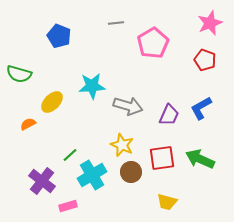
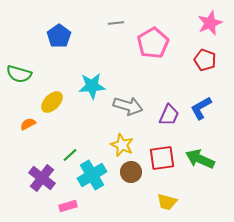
blue pentagon: rotated 15 degrees clockwise
purple cross: moved 3 px up
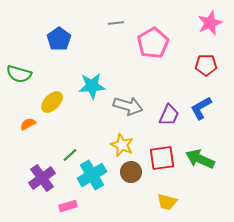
blue pentagon: moved 3 px down
red pentagon: moved 1 px right, 5 px down; rotated 20 degrees counterclockwise
purple cross: rotated 16 degrees clockwise
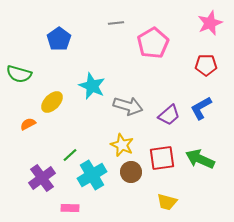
cyan star: rotated 28 degrees clockwise
purple trapezoid: rotated 25 degrees clockwise
pink rectangle: moved 2 px right, 2 px down; rotated 18 degrees clockwise
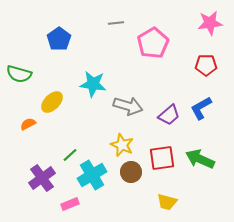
pink star: rotated 15 degrees clockwise
cyan star: moved 1 px right, 2 px up; rotated 16 degrees counterclockwise
pink rectangle: moved 4 px up; rotated 24 degrees counterclockwise
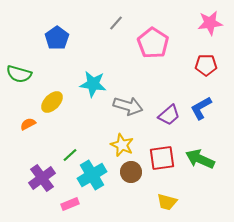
gray line: rotated 42 degrees counterclockwise
blue pentagon: moved 2 px left, 1 px up
pink pentagon: rotated 8 degrees counterclockwise
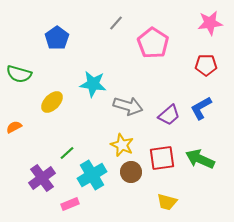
orange semicircle: moved 14 px left, 3 px down
green line: moved 3 px left, 2 px up
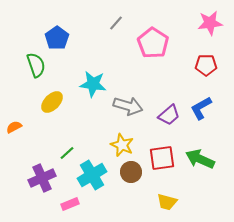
green semicircle: moved 17 px right, 9 px up; rotated 125 degrees counterclockwise
purple cross: rotated 12 degrees clockwise
